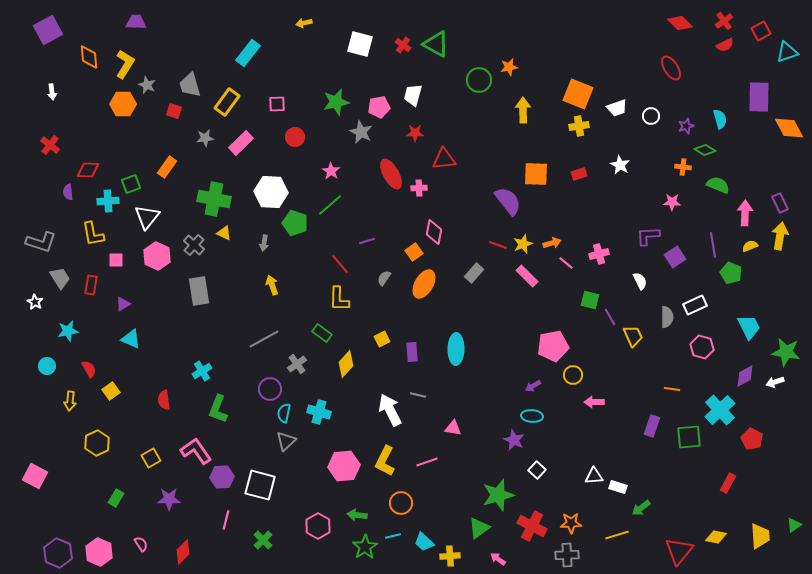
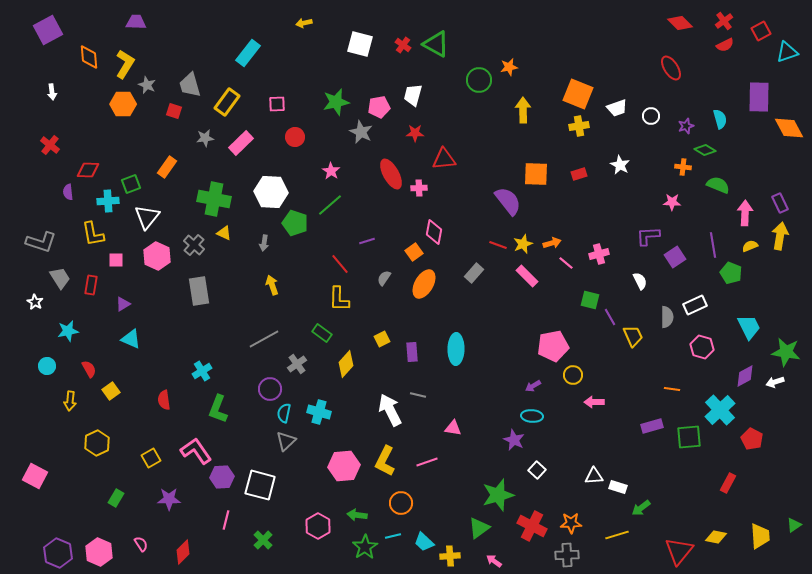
purple rectangle at (652, 426): rotated 55 degrees clockwise
pink arrow at (498, 559): moved 4 px left, 2 px down
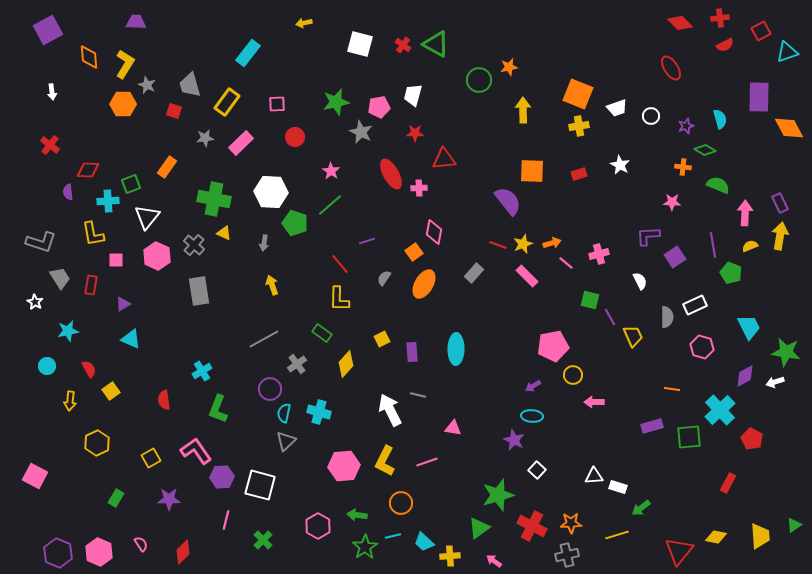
red cross at (724, 21): moved 4 px left, 3 px up; rotated 30 degrees clockwise
orange square at (536, 174): moved 4 px left, 3 px up
gray cross at (567, 555): rotated 10 degrees counterclockwise
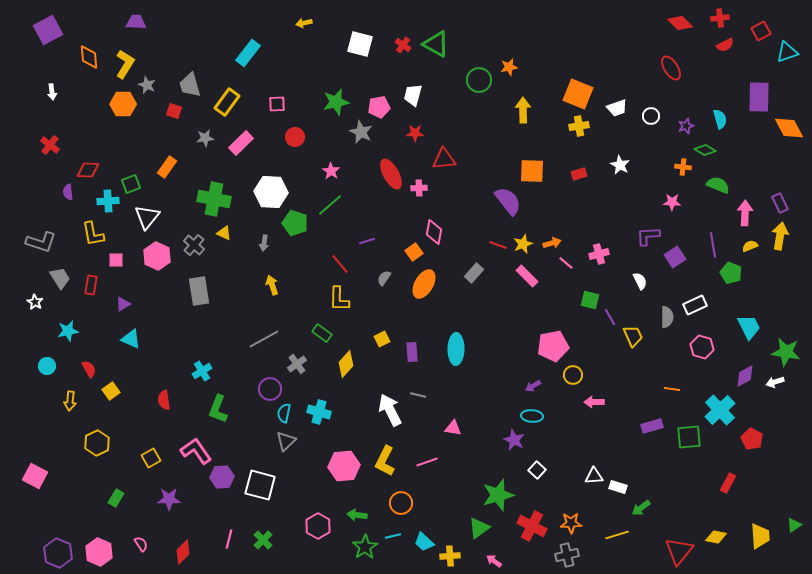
pink line at (226, 520): moved 3 px right, 19 px down
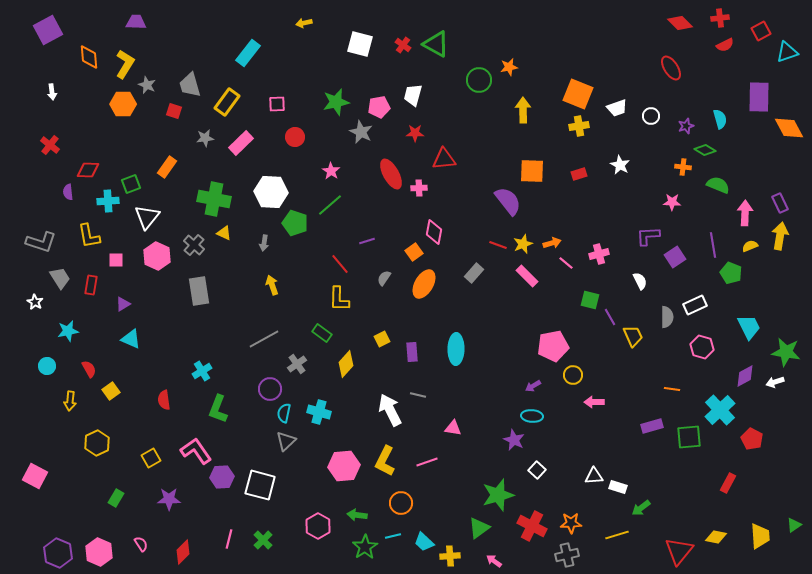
yellow L-shape at (93, 234): moved 4 px left, 2 px down
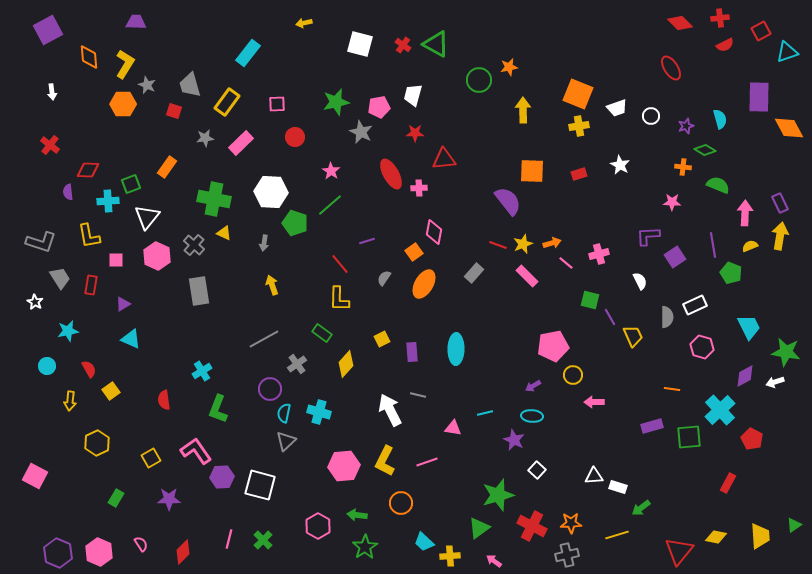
cyan line at (393, 536): moved 92 px right, 123 px up
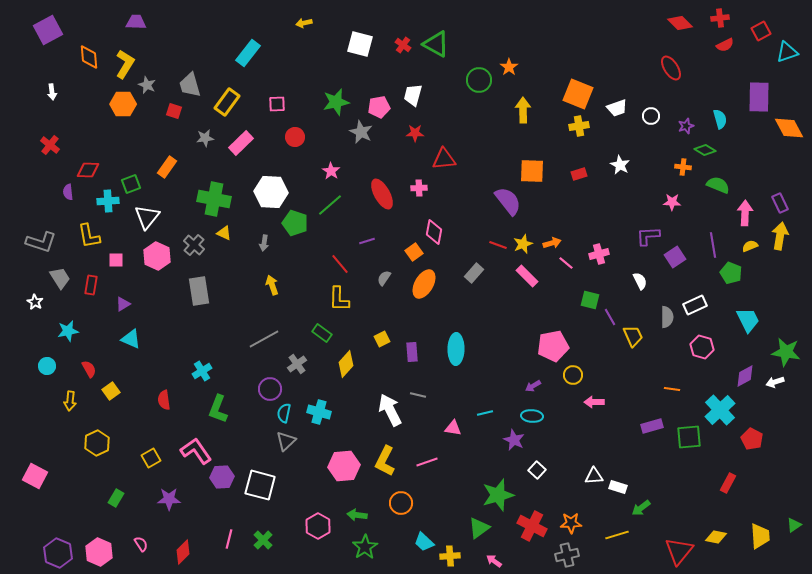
orange star at (509, 67): rotated 24 degrees counterclockwise
red ellipse at (391, 174): moved 9 px left, 20 px down
cyan trapezoid at (749, 327): moved 1 px left, 7 px up
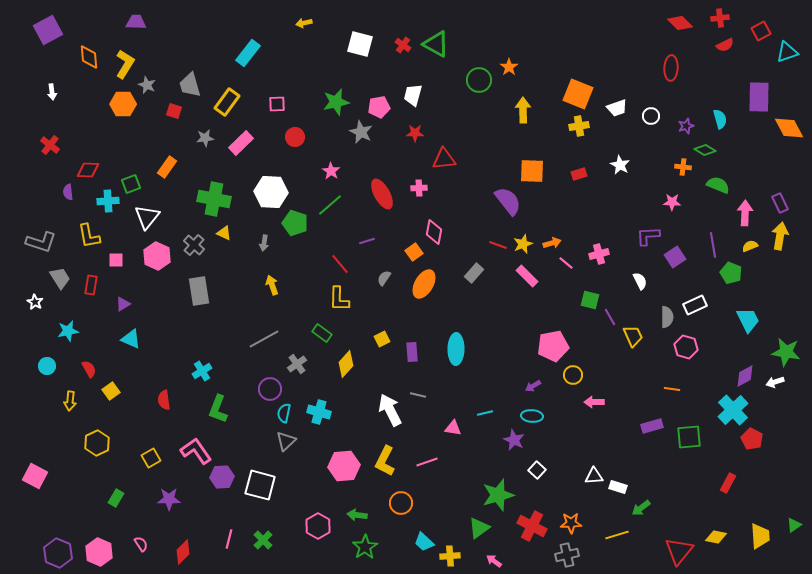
red ellipse at (671, 68): rotated 35 degrees clockwise
pink hexagon at (702, 347): moved 16 px left
cyan cross at (720, 410): moved 13 px right
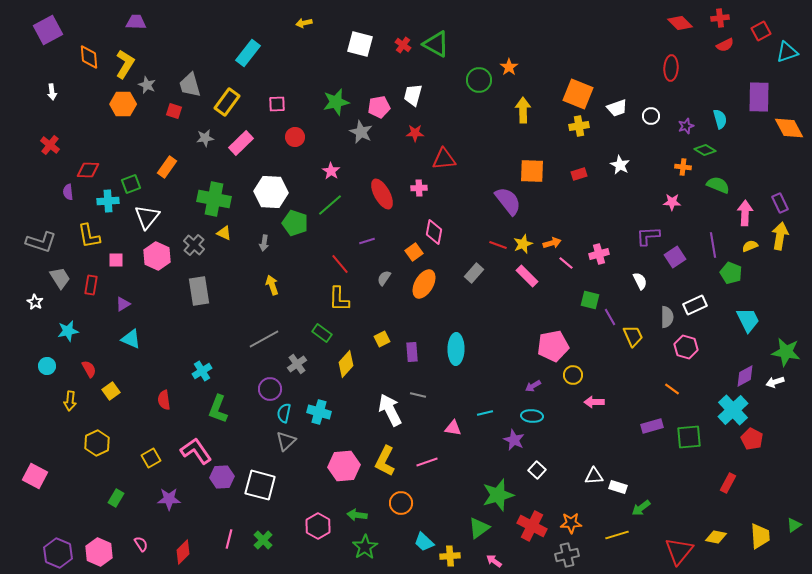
orange line at (672, 389): rotated 28 degrees clockwise
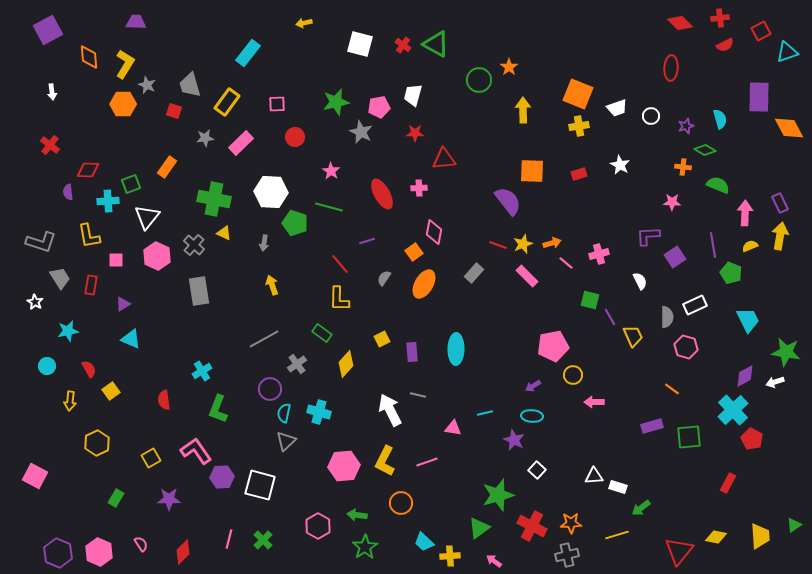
green line at (330, 205): moved 1 px left, 2 px down; rotated 56 degrees clockwise
